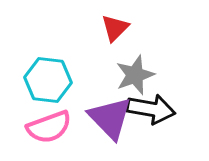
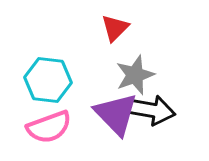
black arrow: moved 1 px down
purple triangle: moved 6 px right, 4 px up
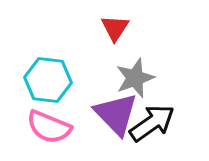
red triangle: rotated 12 degrees counterclockwise
gray star: moved 3 px down
black arrow: moved 1 px right, 13 px down; rotated 45 degrees counterclockwise
pink semicircle: rotated 42 degrees clockwise
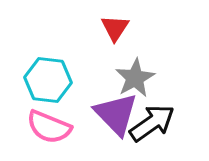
gray star: rotated 9 degrees counterclockwise
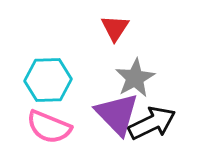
cyan hexagon: rotated 9 degrees counterclockwise
purple triangle: moved 1 px right
black arrow: rotated 9 degrees clockwise
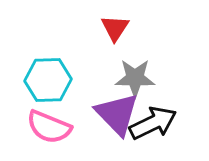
gray star: rotated 30 degrees clockwise
black arrow: moved 1 px right
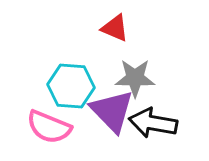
red triangle: rotated 40 degrees counterclockwise
cyan hexagon: moved 23 px right, 6 px down; rotated 6 degrees clockwise
purple triangle: moved 5 px left, 3 px up
black arrow: rotated 144 degrees counterclockwise
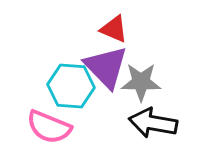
red triangle: moved 1 px left, 1 px down
gray star: moved 6 px right, 4 px down
purple triangle: moved 6 px left, 44 px up
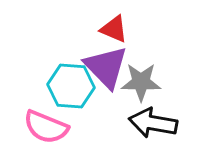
pink semicircle: moved 3 px left
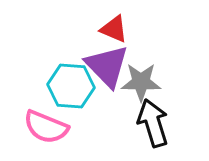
purple triangle: moved 1 px right, 1 px up
black arrow: rotated 63 degrees clockwise
